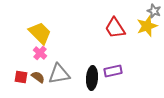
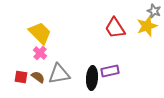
purple rectangle: moved 3 px left
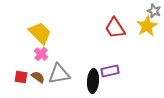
yellow star: rotated 10 degrees counterclockwise
pink cross: moved 1 px right, 1 px down
black ellipse: moved 1 px right, 3 px down
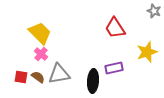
yellow star: moved 26 px down; rotated 10 degrees clockwise
purple rectangle: moved 4 px right, 3 px up
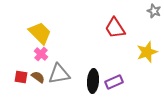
purple rectangle: moved 14 px down; rotated 12 degrees counterclockwise
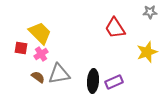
gray star: moved 4 px left, 1 px down; rotated 24 degrees counterclockwise
pink cross: rotated 16 degrees clockwise
red square: moved 29 px up
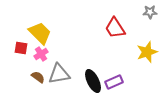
black ellipse: rotated 30 degrees counterclockwise
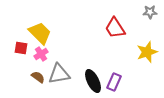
purple rectangle: rotated 42 degrees counterclockwise
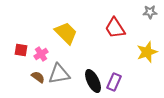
yellow trapezoid: moved 26 px right
red square: moved 2 px down
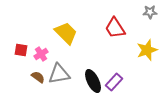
yellow star: moved 2 px up
purple rectangle: rotated 18 degrees clockwise
